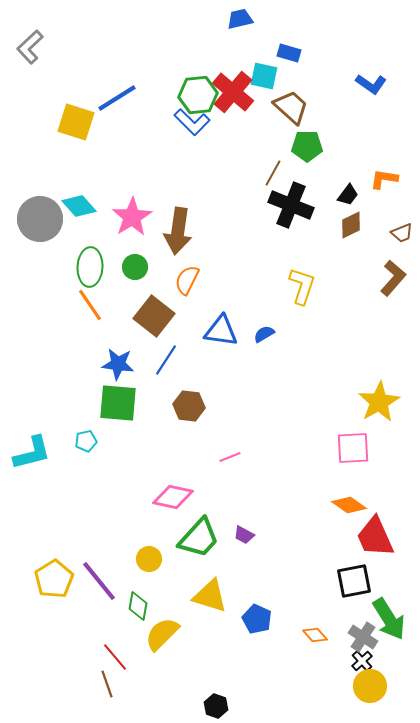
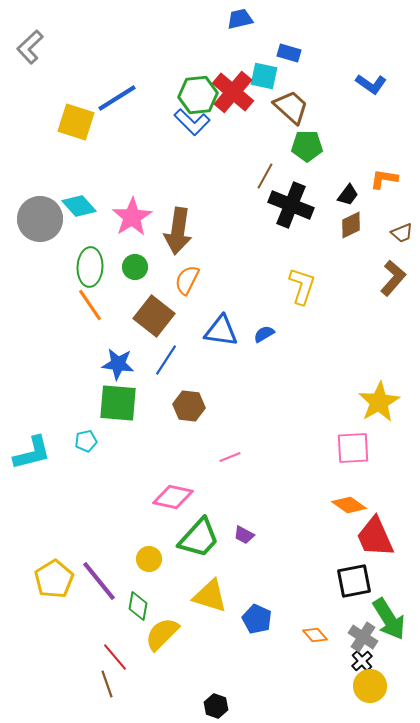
brown line at (273, 173): moved 8 px left, 3 px down
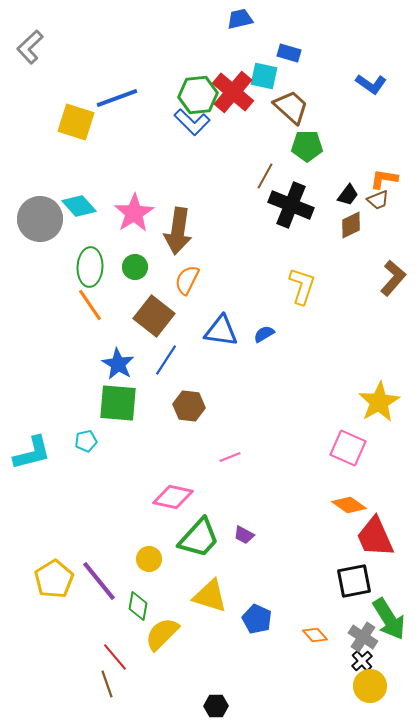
blue line at (117, 98): rotated 12 degrees clockwise
pink star at (132, 217): moved 2 px right, 4 px up
brown trapezoid at (402, 233): moved 24 px left, 33 px up
blue star at (118, 364): rotated 24 degrees clockwise
pink square at (353, 448): moved 5 px left; rotated 27 degrees clockwise
black hexagon at (216, 706): rotated 20 degrees counterclockwise
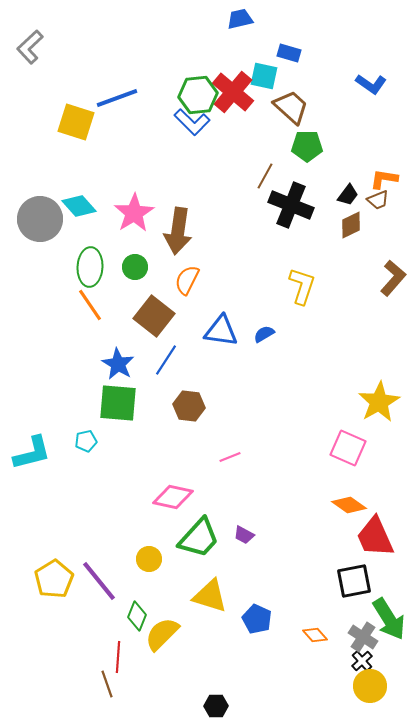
green diamond at (138, 606): moved 1 px left, 10 px down; rotated 12 degrees clockwise
red line at (115, 657): moved 3 px right; rotated 44 degrees clockwise
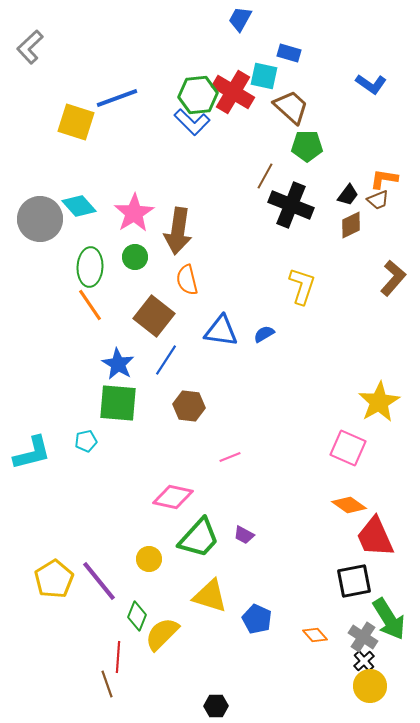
blue trapezoid at (240, 19): rotated 48 degrees counterclockwise
red cross at (233, 92): rotated 9 degrees counterclockwise
green circle at (135, 267): moved 10 px up
orange semicircle at (187, 280): rotated 40 degrees counterclockwise
black cross at (362, 661): moved 2 px right
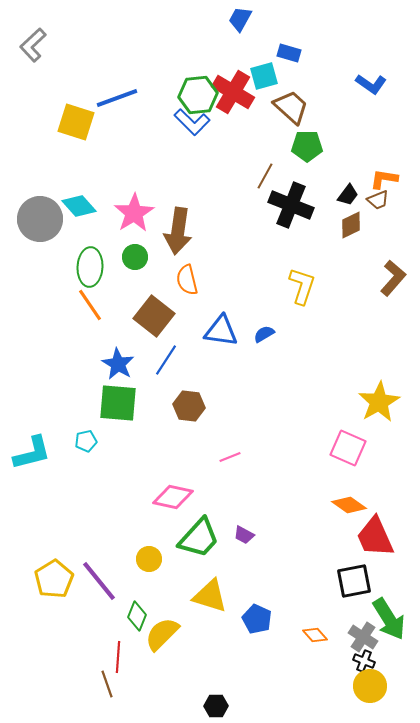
gray L-shape at (30, 47): moved 3 px right, 2 px up
cyan square at (264, 76): rotated 28 degrees counterclockwise
black cross at (364, 661): rotated 25 degrees counterclockwise
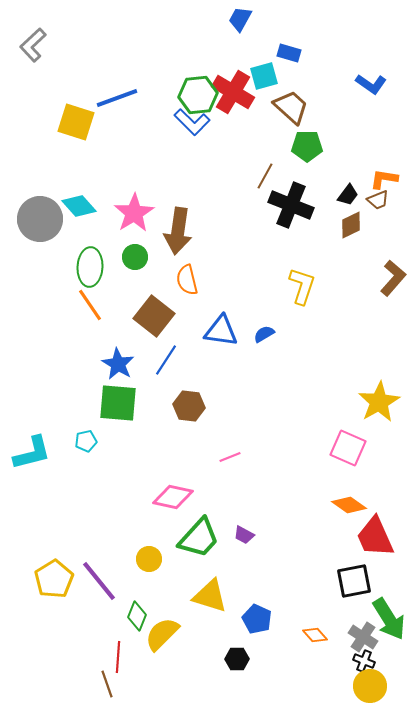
black hexagon at (216, 706): moved 21 px right, 47 px up
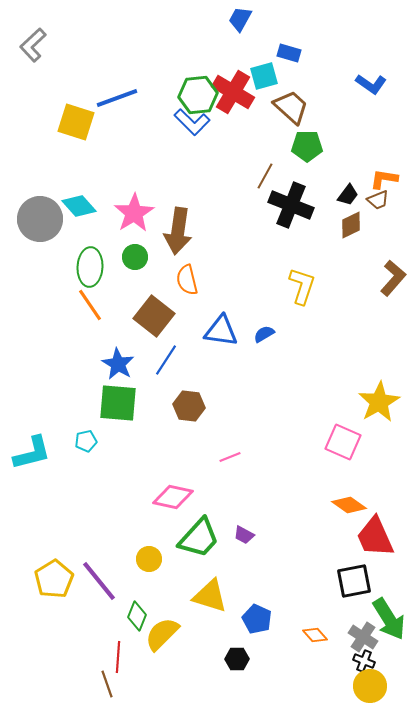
pink square at (348, 448): moved 5 px left, 6 px up
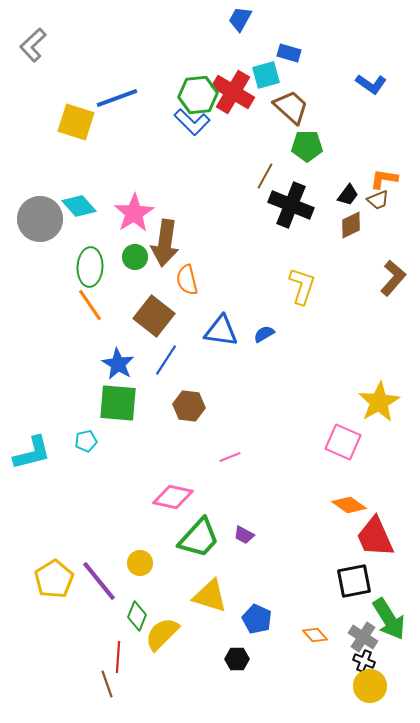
cyan square at (264, 76): moved 2 px right, 1 px up
brown arrow at (178, 231): moved 13 px left, 12 px down
yellow circle at (149, 559): moved 9 px left, 4 px down
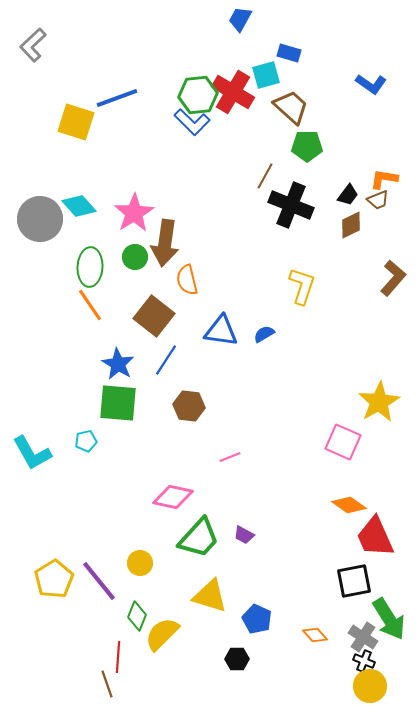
cyan L-shape at (32, 453): rotated 75 degrees clockwise
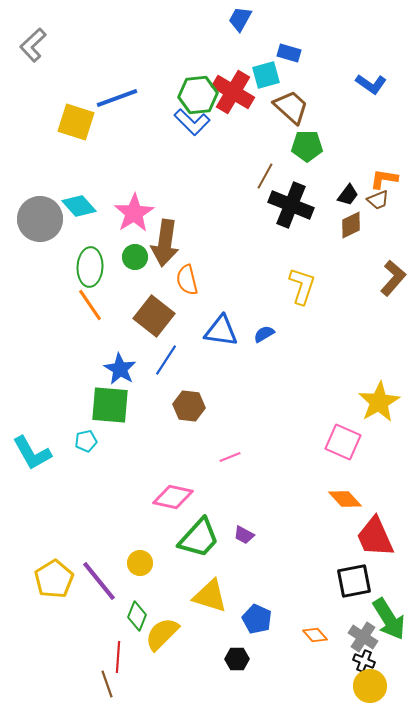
blue star at (118, 364): moved 2 px right, 5 px down
green square at (118, 403): moved 8 px left, 2 px down
orange diamond at (349, 505): moved 4 px left, 6 px up; rotated 12 degrees clockwise
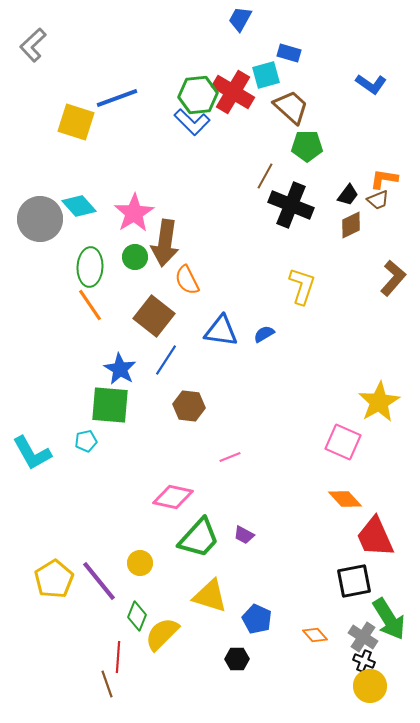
orange semicircle at (187, 280): rotated 12 degrees counterclockwise
